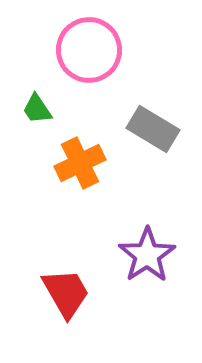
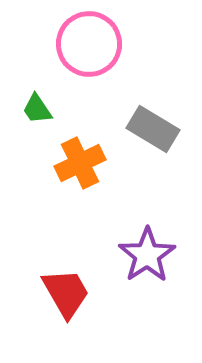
pink circle: moved 6 px up
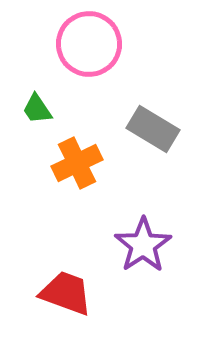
orange cross: moved 3 px left
purple star: moved 4 px left, 10 px up
red trapezoid: rotated 40 degrees counterclockwise
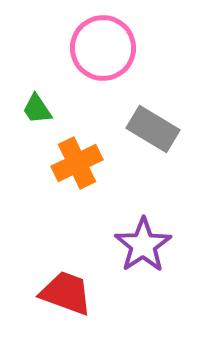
pink circle: moved 14 px right, 4 px down
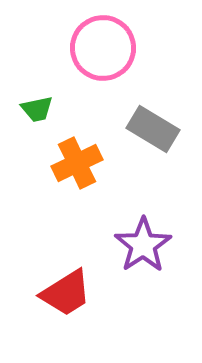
green trapezoid: rotated 68 degrees counterclockwise
red trapezoid: rotated 128 degrees clockwise
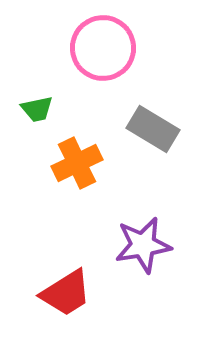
purple star: rotated 24 degrees clockwise
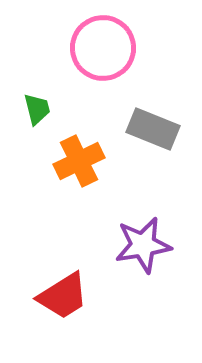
green trapezoid: rotated 92 degrees counterclockwise
gray rectangle: rotated 9 degrees counterclockwise
orange cross: moved 2 px right, 2 px up
red trapezoid: moved 3 px left, 3 px down
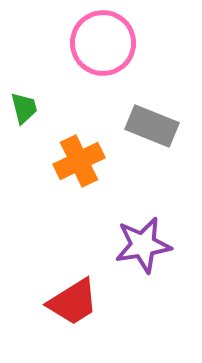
pink circle: moved 5 px up
green trapezoid: moved 13 px left, 1 px up
gray rectangle: moved 1 px left, 3 px up
red trapezoid: moved 10 px right, 6 px down
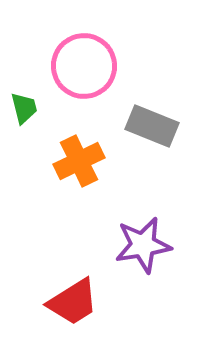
pink circle: moved 19 px left, 23 px down
